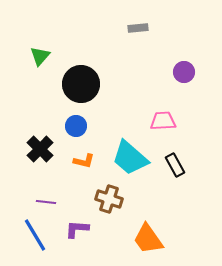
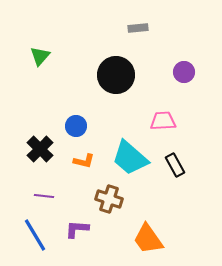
black circle: moved 35 px right, 9 px up
purple line: moved 2 px left, 6 px up
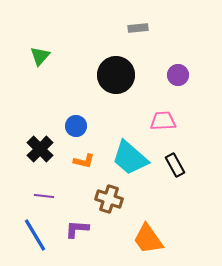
purple circle: moved 6 px left, 3 px down
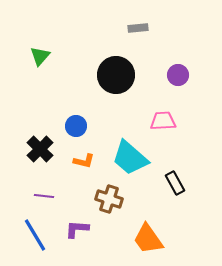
black rectangle: moved 18 px down
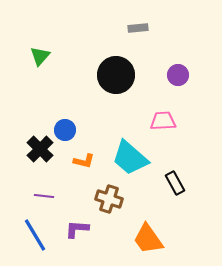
blue circle: moved 11 px left, 4 px down
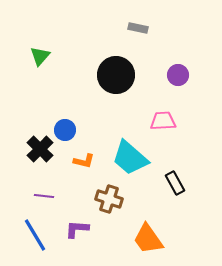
gray rectangle: rotated 18 degrees clockwise
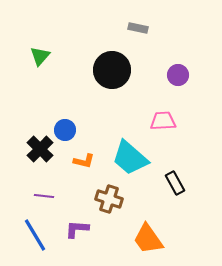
black circle: moved 4 px left, 5 px up
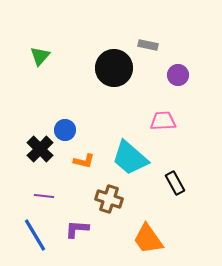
gray rectangle: moved 10 px right, 17 px down
black circle: moved 2 px right, 2 px up
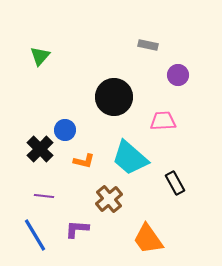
black circle: moved 29 px down
brown cross: rotated 32 degrees clockwise
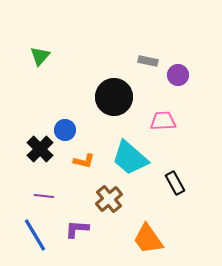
gray rectangle: moved 16 px down
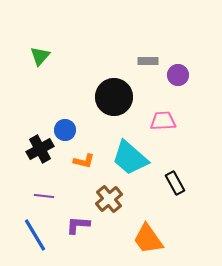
gray rectangle: rotated 12 degrees counterclockwise
black cross: rotated 16 degrees clockwise
purple L-shape: moved 1 px right, 4 px up
